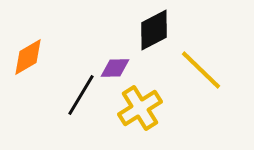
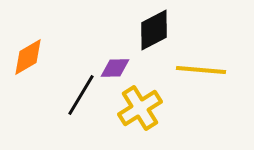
yellow line: rotated 39 degrees counterclockwise
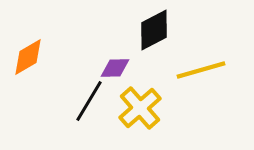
yellow line: rotated 21 degrees counterclockwise
black line: moved 8 px right, 6 px down
yellow cross: rotated 9 degrees counterclockwise
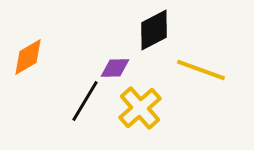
yellow line: rotated 36 degrees clockwise
black line: moved 4 px left
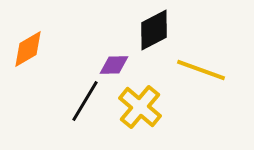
orange diamond: moved 8 px up
purple diamond: moved 1 px left, 3 px up
yellow cross: moved 1 px up; rotated 9 degrees counterclockwise
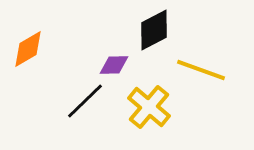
black line: rotated 15 degrees clockwise
yellow cross: moved 9 px right
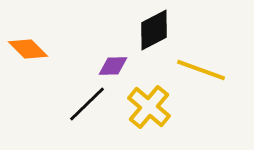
orange diamond: rotated 75 degrees clockwise
purple diamond: moved 1 px left, 1 px down
black line: moved 2 px right, 3 px down
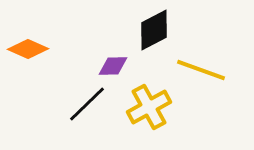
orange diamond: rotated 21 degrees counterclockwise
yellow cross: rotated 21 degrees clockwise
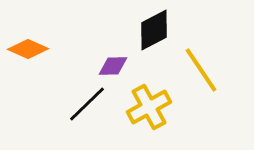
yellow line: rotated 36 degrees clockwise
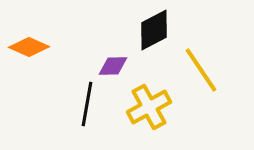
orange diamond: moved 1 px right, 2 px up
black line: rotated 36 degrees counterclockwise
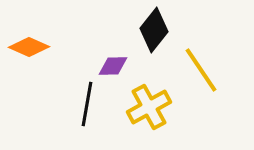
black diamond: rotated 24 degrees counterclockwise
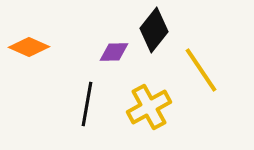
purple diamond: moved 1 px right, 14 px up
